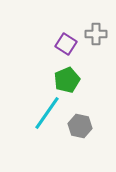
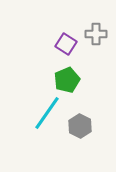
gray hexagon: rotated 15 degrees clockwise
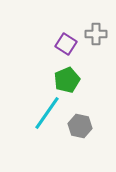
gray hexagon: rotated 15 degrees counterclockwise
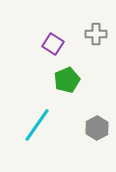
purple square: moved 13 px left
cyan line: moved 10 px left, 12 px down
gray hexagon: moved 17 px right, 2 px down; rotated 20 degrees clockwise
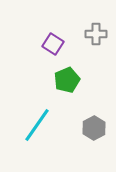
gray hexagon: moved 3 px left
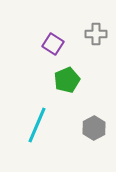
cyan line: rotated 12 degrees counterclockwise
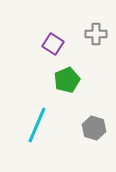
gray hexagon: rotated 15 degrees counterclockwise
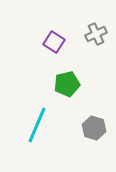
gray cross: rotated 25 degrees counterclockwise
purple square: moved 1 px right, 2 px up
green pentagon: moved 4 px down; rotated 10 degrees clockwise
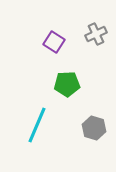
green pentagon: rotated 10 degrees clockwise
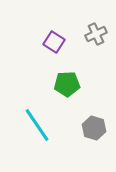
cyan line: rotated 57 degrees counterclockwise
